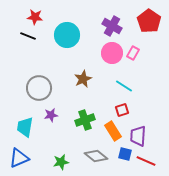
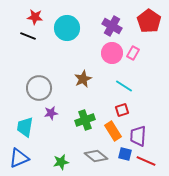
cyan circle: moved 7 px up
purple star: moved 2 px up
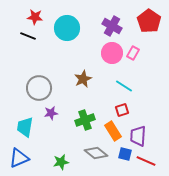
gray diamond: moved 3 px up
